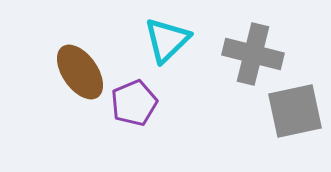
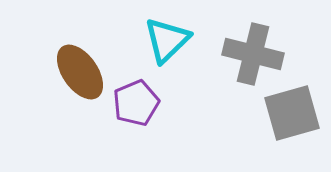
purple pentagon: moved 2 px right
gray square: moved 3 px left, 2 px down; rotated 4 degrees counterclockwise
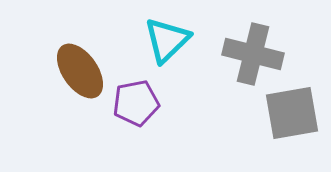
brown ellipse: moved 1 px up
purple pentagon: rotated 12 degrees clockwise
gray square: rotated 6 degrees clockwise
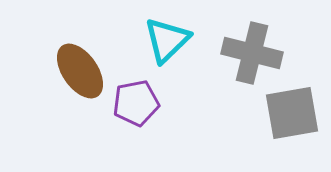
gray cross: moved 1 px left, 1 px up
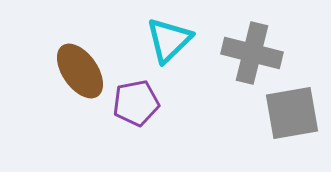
cyan triangle: moved 2 px right
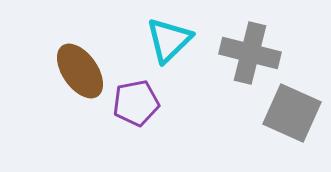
gray cross: moved 2 px left
gray square: rotated 34 degrees clockwise
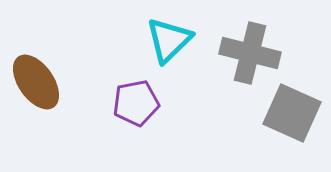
brown ellipse: moved 44 px left, 11 px down
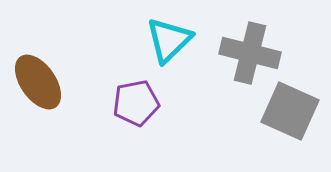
brown ellipse: moved 2 px right
gray square: moved 2 px left, 2 px up
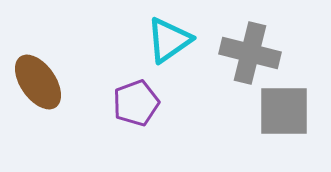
cyan triangle: rotated 9 degrees clockwise
purple pentagon: rotated 9 degrees counterclockwise
gray square: moved 6 px left; rotated 24 degrees counterclockwise
